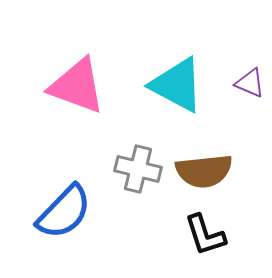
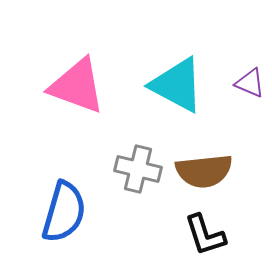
blue semicircle: rotated 28 degrees counterclockwise
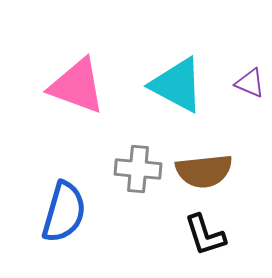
gray cross: rotated 9 degrees counterclockwise
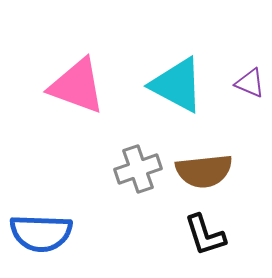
gray cross: rotated 24 degrees counterclockwise
blue semicircle: moved 23 px left, 21 px down; rotated 76 degrees clockwise
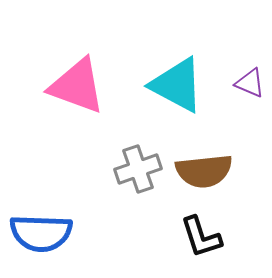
black L-shape: moved 4 px left, 2 px down
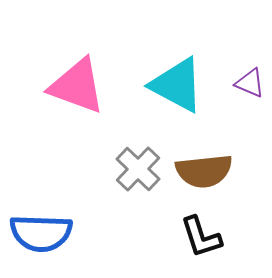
gray cross: rotated 27 degrees counterclockwise
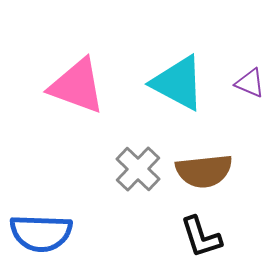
cyan triangle: moved 1 px right, 2 px up
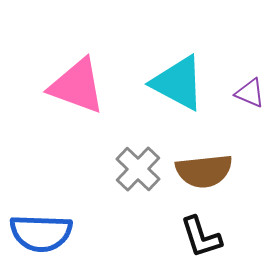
purple triangle: moved 10 px down
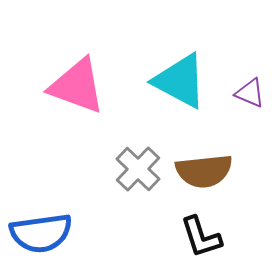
cyan triangle: moved 2 px right, 2 px up
blue semicircle: rotated 10 degrees counterclockwise
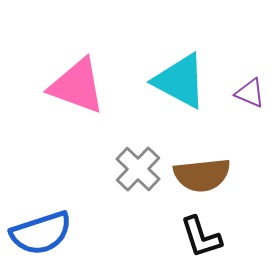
brown semicircle: moved 2 px left, 4 px down
blue semicircle: rotated 10 degrees counterclockwise
